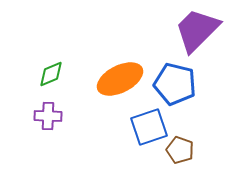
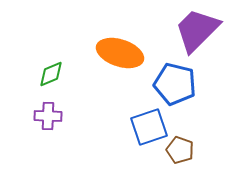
orange ellipse: moved 26 px up; rotated 45 degrees clockwise
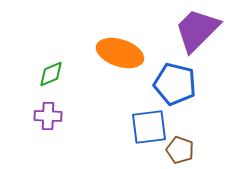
blue square: rotated 12 degrees clockwise
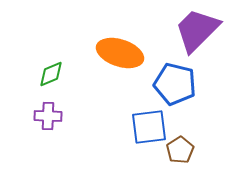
brown pentagon: rotated 20 degrees clockwise
